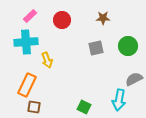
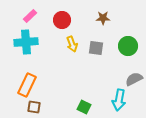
gray square: rotated 21 degrees clockwise
yellow arrow: moved 25 px right, 16 px up
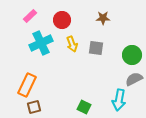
cyan cross: moved 15 px right, 1 px down; rotated 20 degrees counterclockwise
green circle: moved 4 px right, 9 px down
brown square: rotated 24 degrees counterclockwise
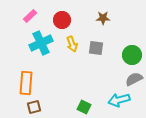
orange rectangle: moved 1 px left, 2 px up; rotated 20 degrees counterclockwise
cyan arrow: rotated 65 degrees clockwise
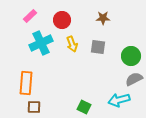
gray square: moved 2 px right, 1 px up
green circle: moved 1 px left, 1 px down
brown square: rotated 16 degrees clockwise
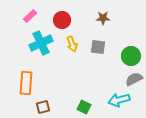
brown square: moved 9 px right; rotated 16 degrees counterclockwise
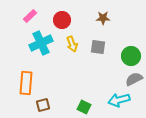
brown square: moved 2 px up
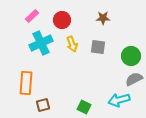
pink rectangle: moved 2 px right
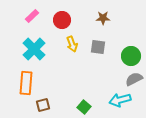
cyan cross: moved 7 px left, 6 px down; rotated 20 degrees counterclockwise
cyan arrow: moved 1 px right
green square: rotated 16 degrees clockwise
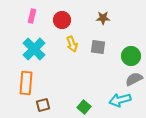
pink rectangle: rotated 32 degrees counterclockwise
